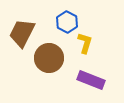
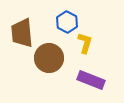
brown trapezoid: rotated 32 degrees counterclockwise
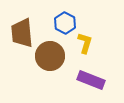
blue hexagon: moved 2 px left, 1 px down
brown circle: moved 1 px right, 2 px up
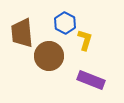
yellow L-shape: moved 3 px up
brown circle: moved 1 px left
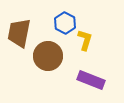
brown trapezoid: moved 3 px left; rotated 16 degrees clockwise
brown circle: moved 1 px left
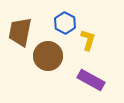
brown trapezoid: moved 1 px right, 1 px up
yellow L-shape: moved 3 px right
purple rectangle: rotated 8 degrees clockwise
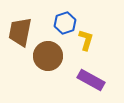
blue hexagon: rotated 15 degrees clockwise
yellow L-shape: moved 2 px left
